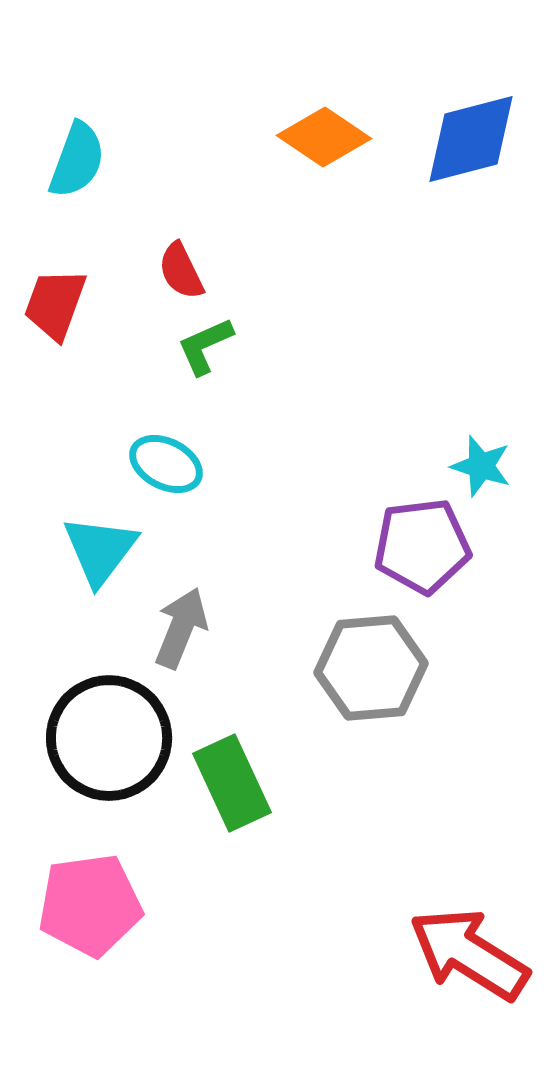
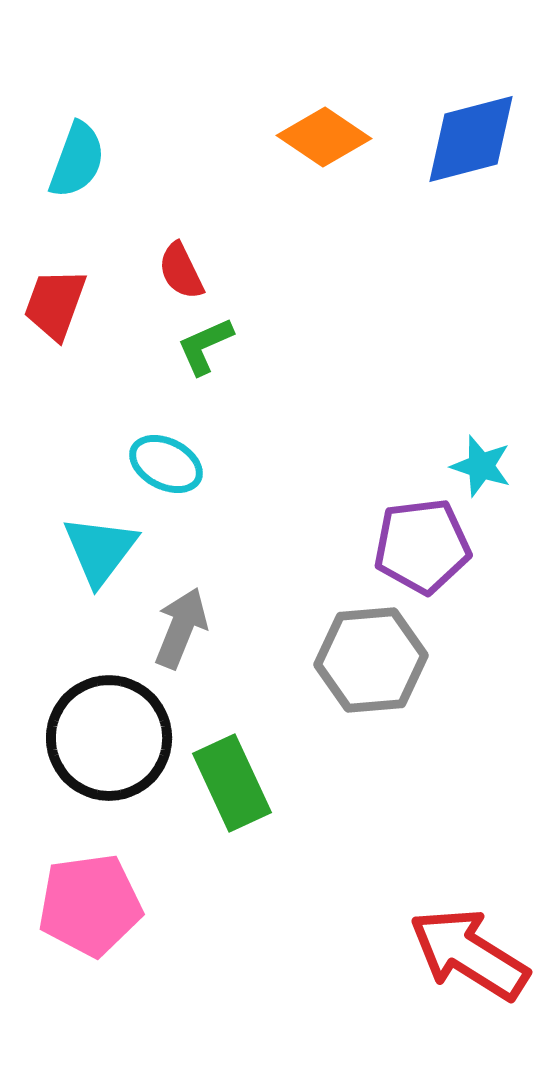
gray hexagon: moved 8 px up
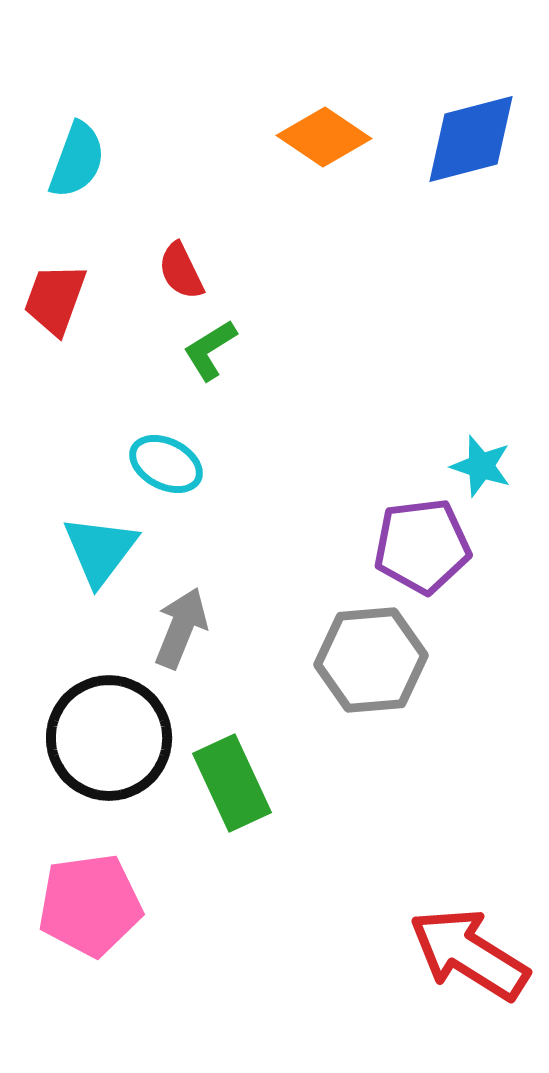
red trapezoid: moved 5 px up
green L-shape: moved 5 px right, 4 px down; rotated 8 degrees counterclockwise
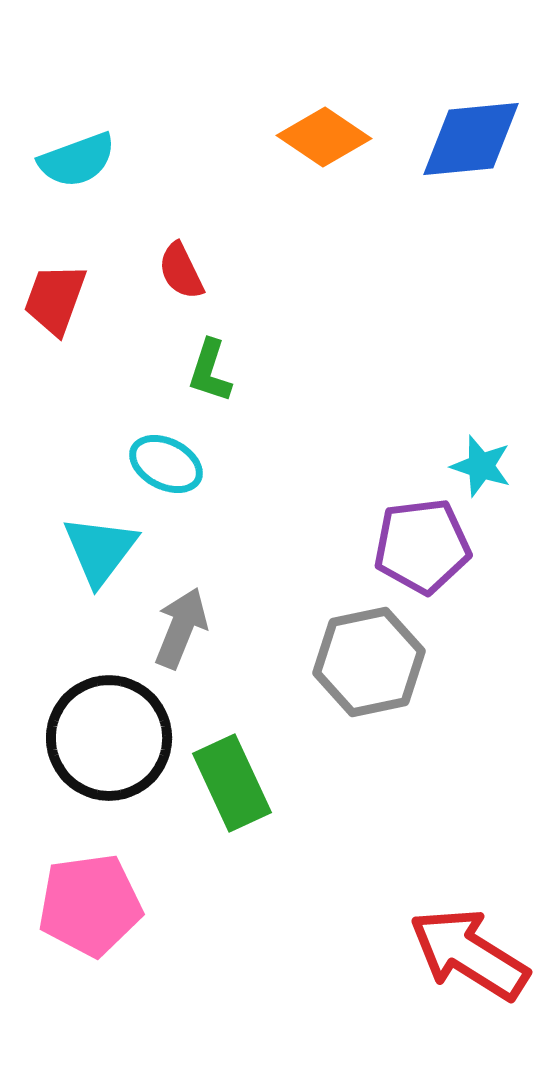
blue diamond: rotated 9 degrees clockwise
cyan semicircle: rotated 50 degrees clockwise
green L-shape: moved 21 px down; rotated 40 degrees counterclockwise
gray hexagon: moved 2 px left, 2 px down; rotated 7 degrees counterclockwise
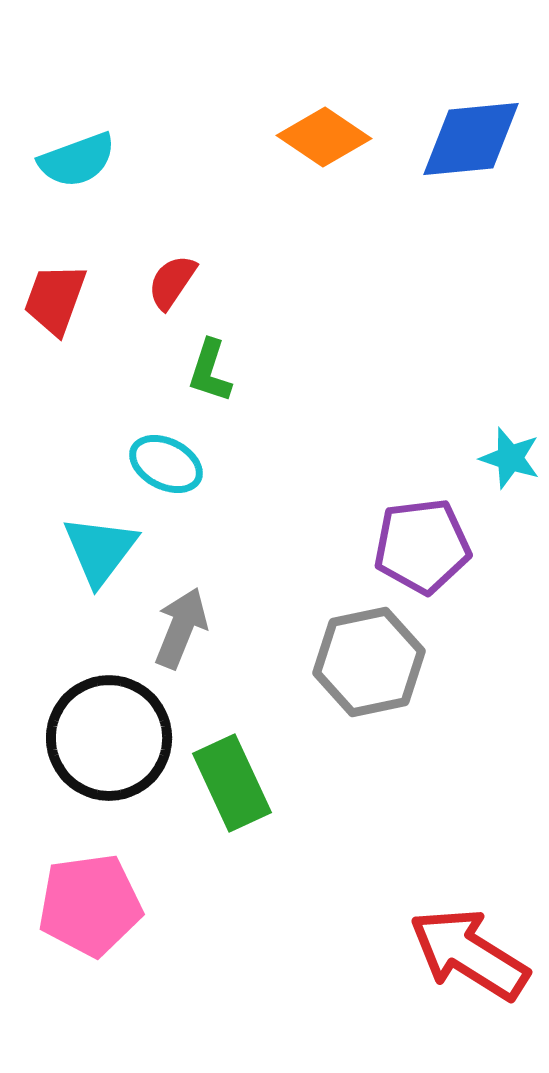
red semicircle: moved 9 px left, 11 px down; rotated 60 degrees clockwise
cyan star: moved 29 px right, 8 px up
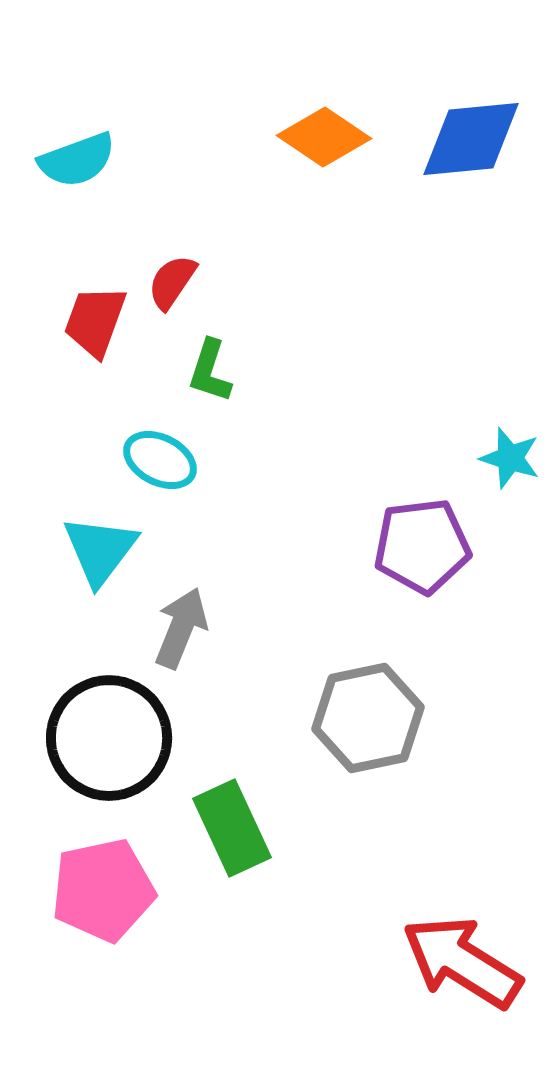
red trapezoid: moved 40 px right, 22 px down
cyan ellipse: moved 6 px left, 4 px up
gray hexagon: moved 1 px left, 56 px down
green rectangle: moved 45 px down
pink pentagon: moved 13 px right, 15 px up; rotated 4 degrees counterclockwise
red arrow: moved 7 px left, 8 px down
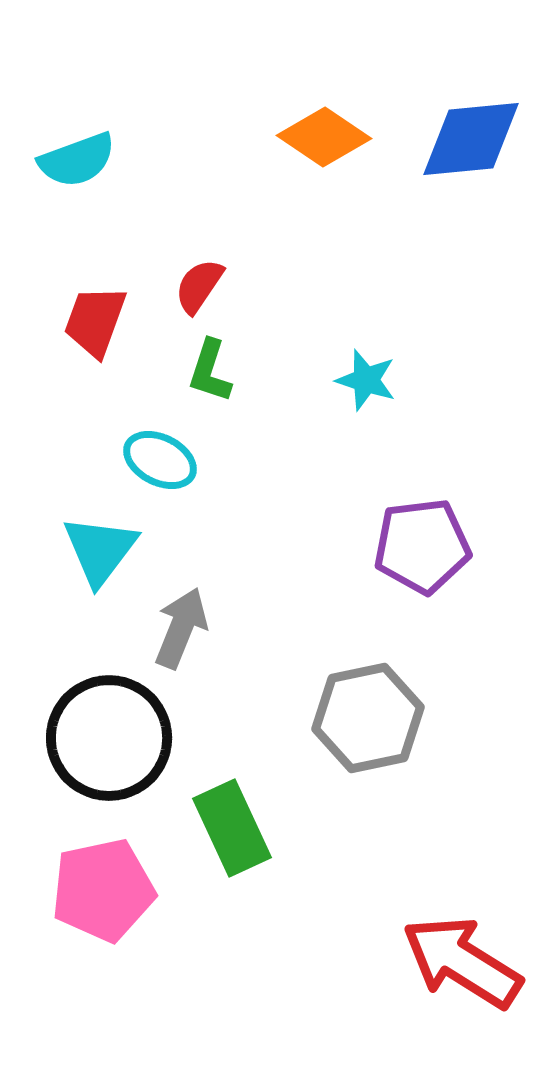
red semicircle: moved 27 px right, 4 px down
cyan star: moved 144 px left, 78 px up
